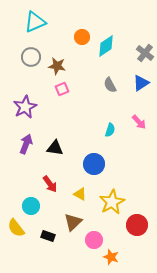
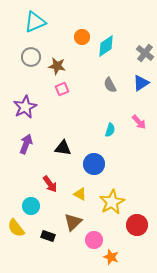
black triangle: moved 8 px right
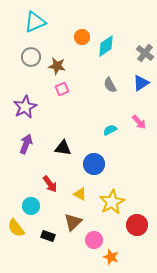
cyan semicircle: rotated 136 degrees counterclockwise
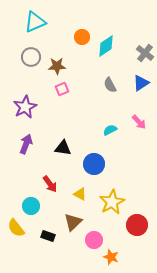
brown star: rotated 12 degrees counterclockwise
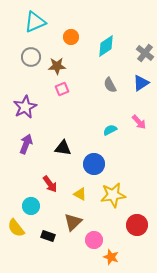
orange circle: moved 11 px left
yellow star: moved 1 px right, 7 px up; rotated 20 degrees clockwise
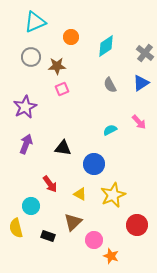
yellow star: rotated 15 degrees counterclockwise
yellow semicircle: rotated 24 degrees clockwise
orange star: moved 1 px up
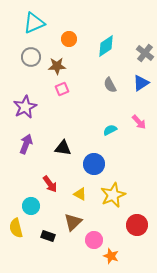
cyan triangle: moved 1 px left, 1 px down
orange circle: moved 2 px left, 2 px down
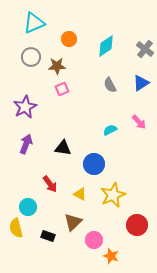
gray cross: moved 4 px up
cyan circle: moved 3 px left, 1 px down
